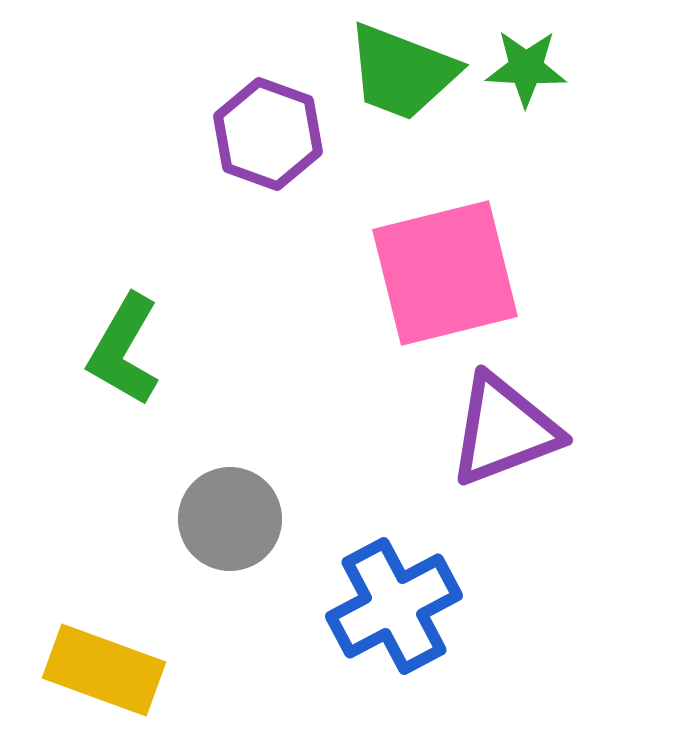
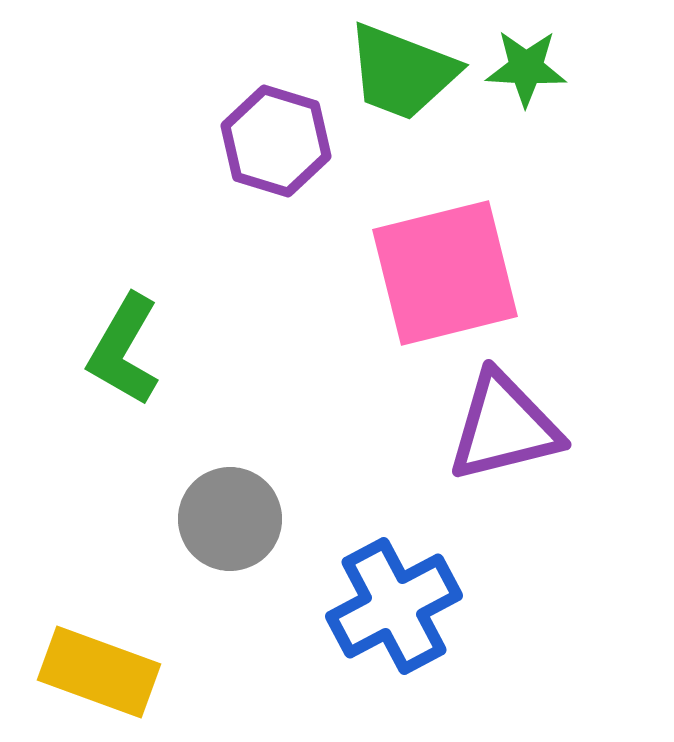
purple hexagon: moved 8 px right, 7 px down; rotated 3 degrees counterclockwise
purple triangle: moved 3 px up; rotated 7 degrees clockwise
yellow rectangle: moved 5 px left, 2 px down
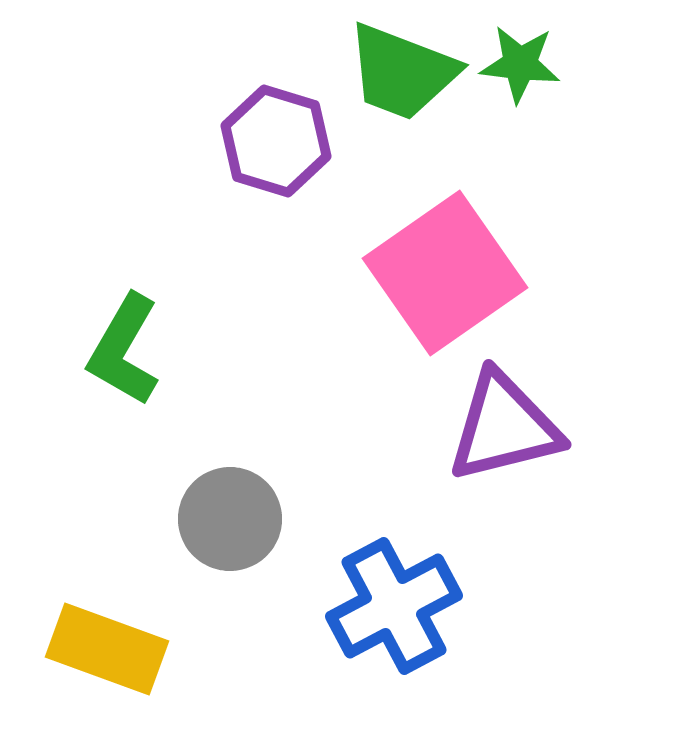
green star: moved 6 px left, 4 px up; rotated 4 degrees clockwise
pink square: rotated 21 degrees counterclockwise
yellow rectangle: moved 8 px right, 23 px up
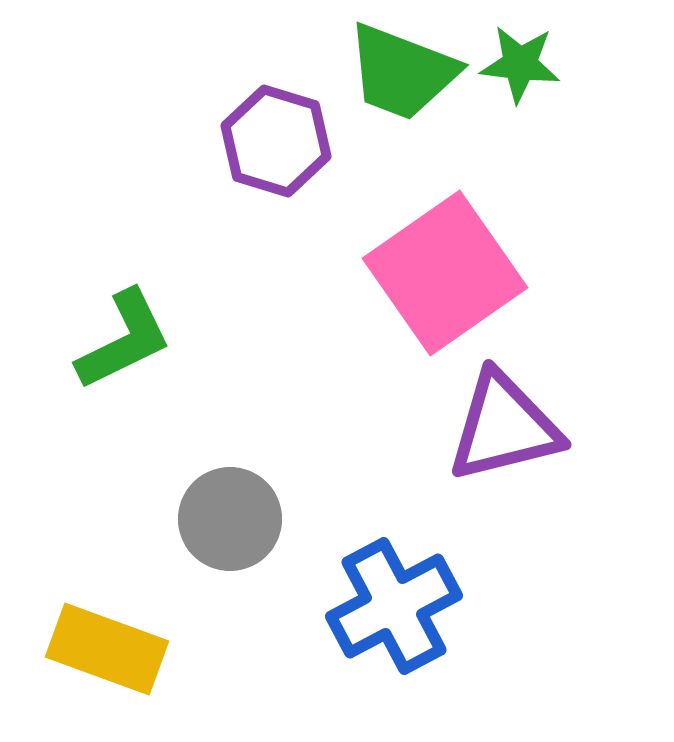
green L-shape: moved 10 px up; rotated 146 degrees counterclockwise
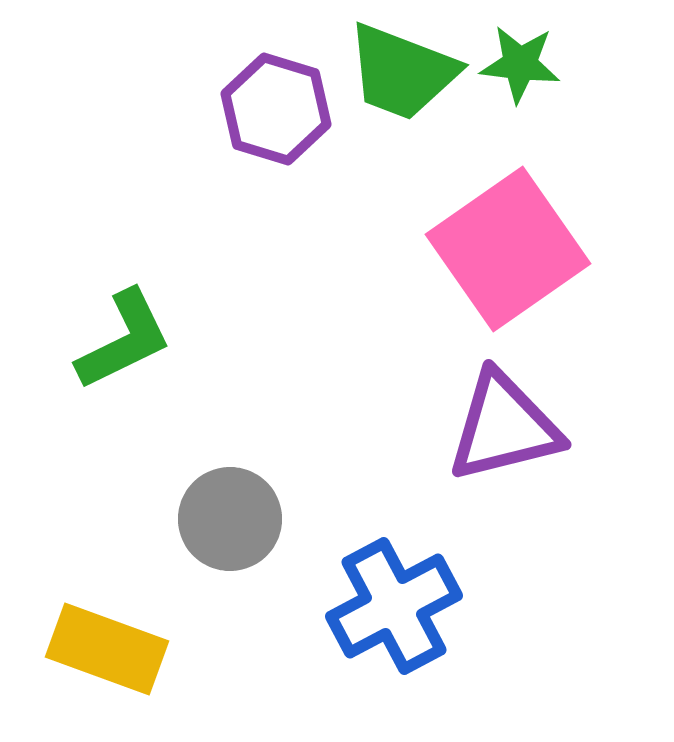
purple hexagon: moved 32 px up
pink square: moved 63 px right, 24 px up
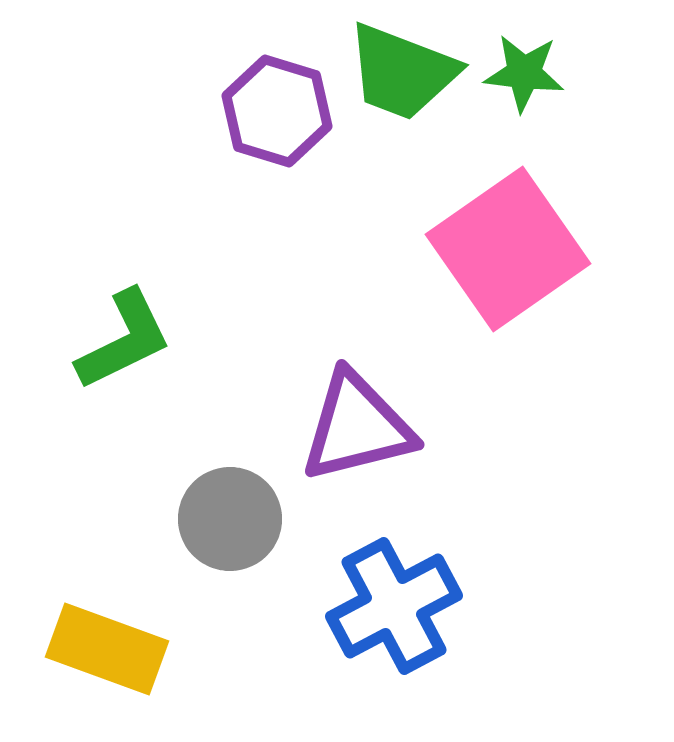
green star: moved 4 px right, 9 px down
purple hexagon: moved 1 px right, 2 px down
purple triangle: moved 147 px left
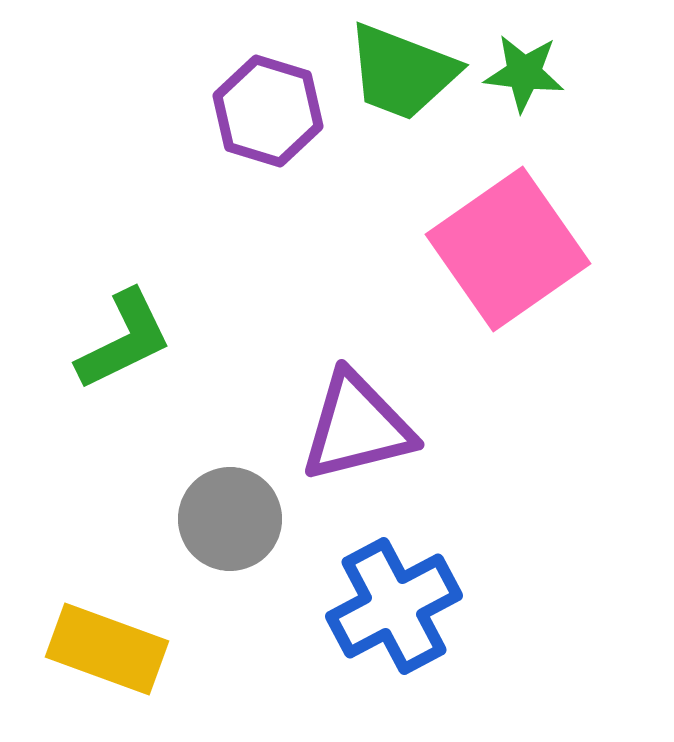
purple hexagon: moved 9 px left
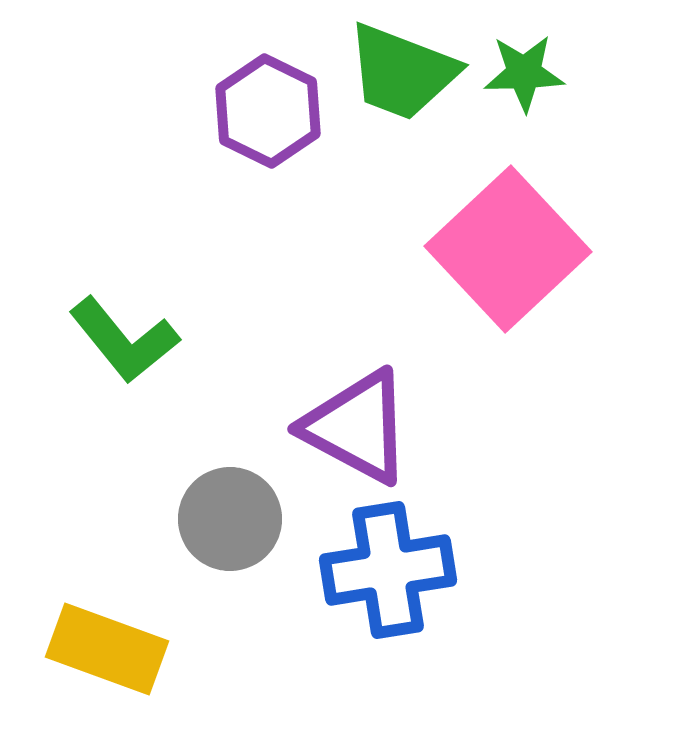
green star: rotated 8 degrees counterclockwise
purple hexagon: rotated 9 degrees clockwise
pink square: rotated 8 degrees counterclockwise
green L-shape: rotated 77 degrees clockwise
purple triangle: rotated 42 degrees clockwise
blue cross: moved 6 px left, 36 px up; rotated 19 degrees clockwise
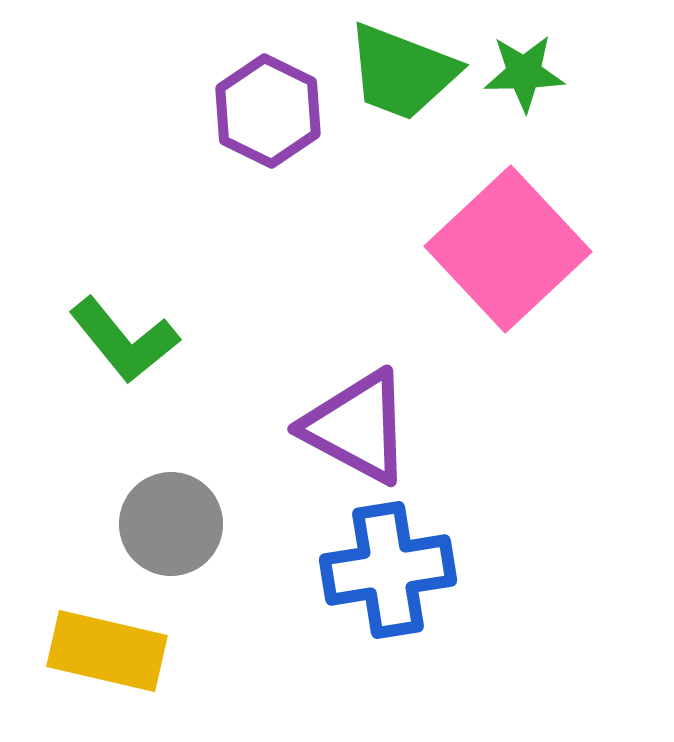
gray circle: moved 59 px left, 5 px down
yellow rectangle: moved 2 px down; rotated 7 degrees counterclockwise
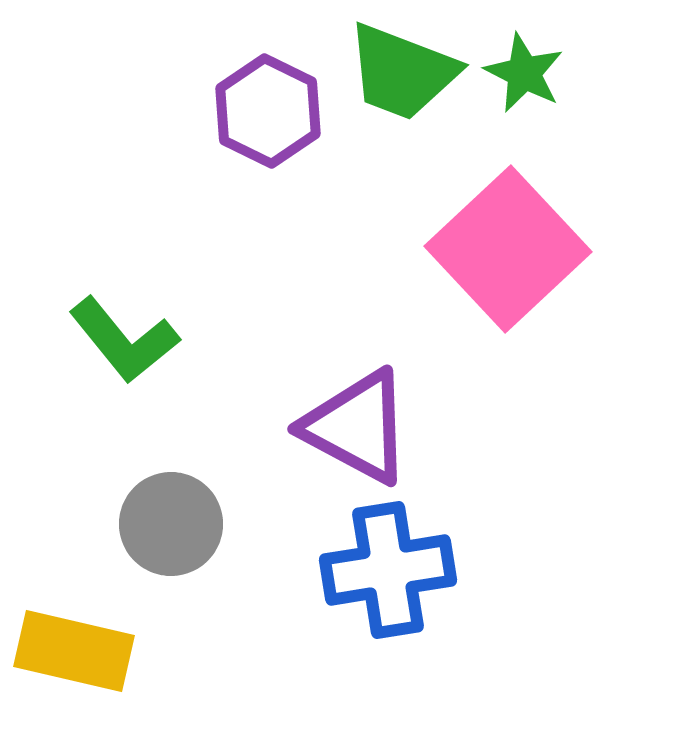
green star: rotated 28 degrees clockwise
yellow rectangle: moved 33 px left
